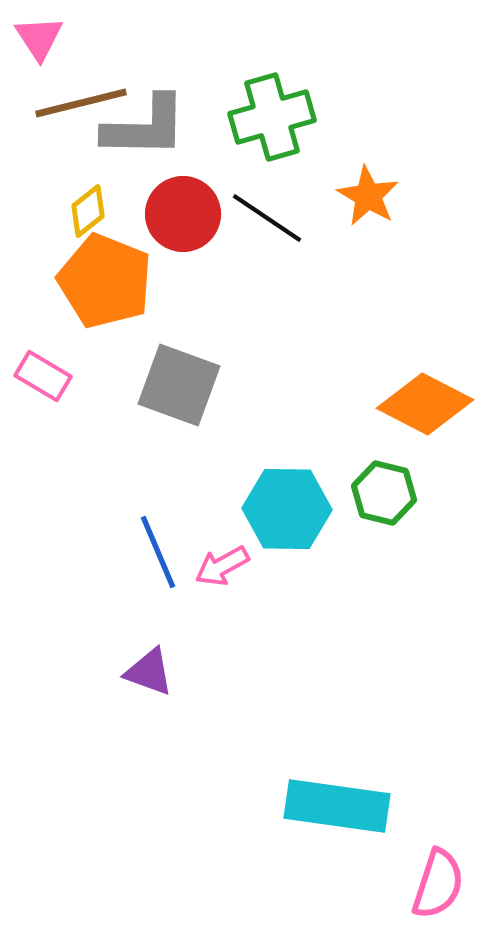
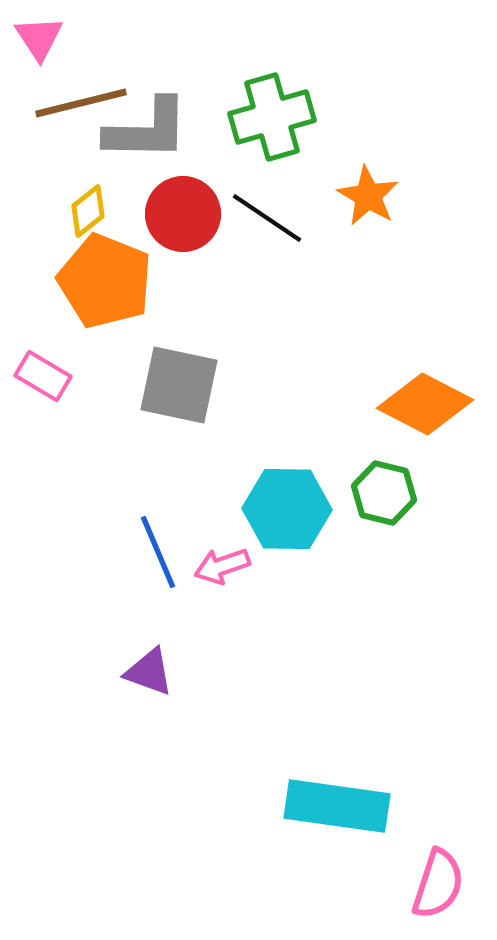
gray L-shape: moved 2 px right, 3 px down
gray square: rotated 8 degrees counterclockwise
pink arrow: rotated 10 degrees clockwise
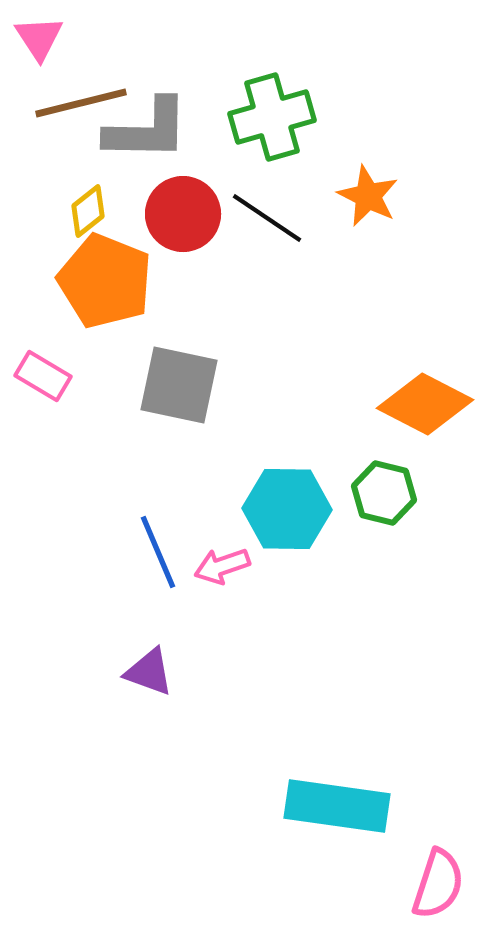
orange star: rotated 4 degrees counterclockwise
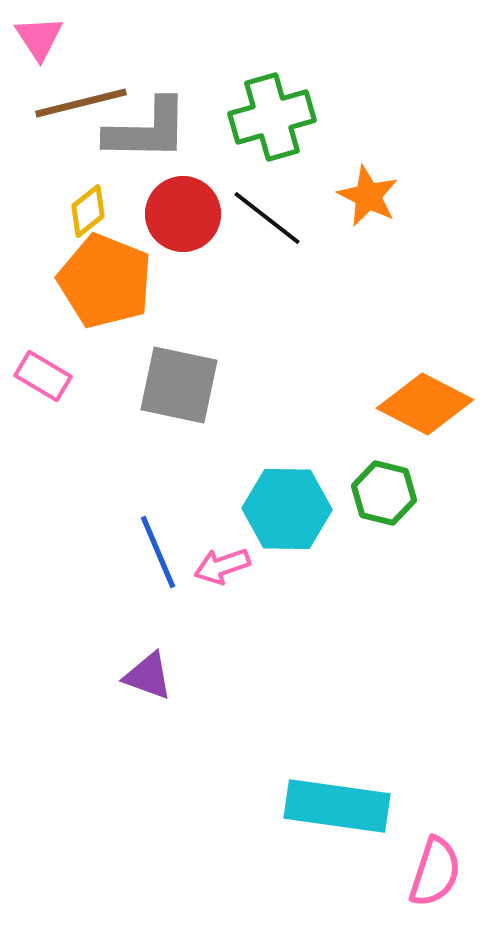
black line: rotated 4 degrees clockwise
purple triangle: moved 1 px left, 4 px down
pink semicircle: moved 3 px left, 12 px up
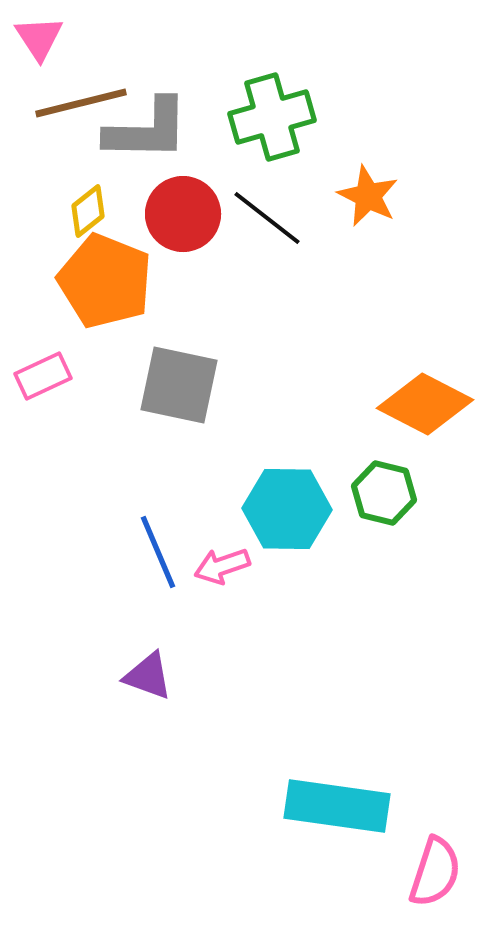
pink rectangle: rotated 56 degrees counterclockwise
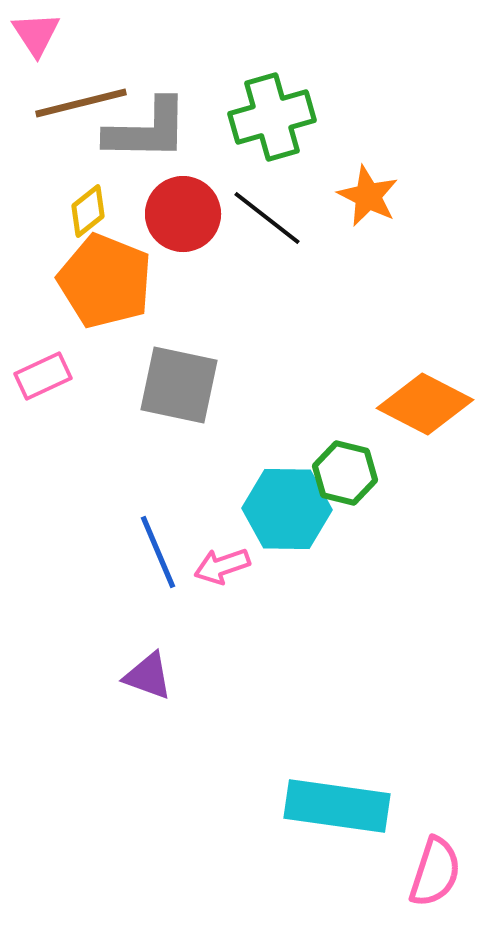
pink triangle: moved 3 px left, 4 px up
green hexagon: moved 39 px left, 20 px up
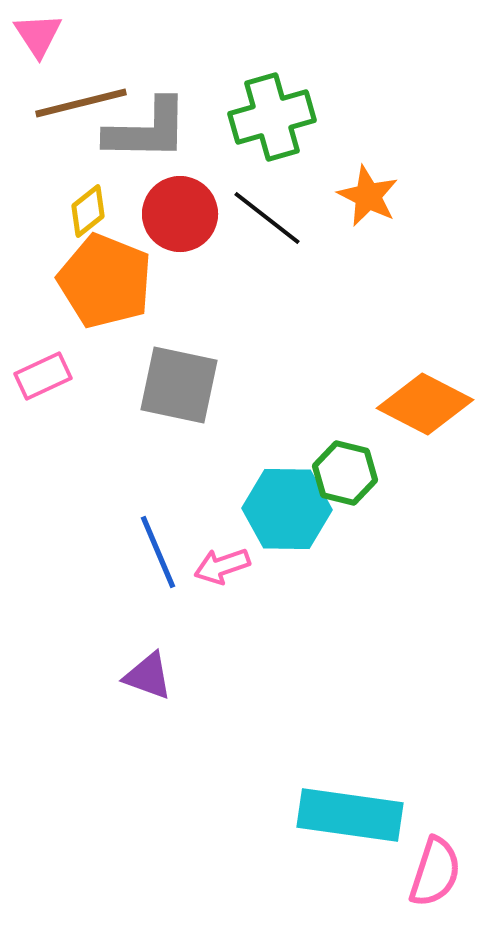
pink triangle: moved 2 px right, 1 px down
red circle: moved 3 px left
cyan rectangle: moved 13 px right, 9 px down
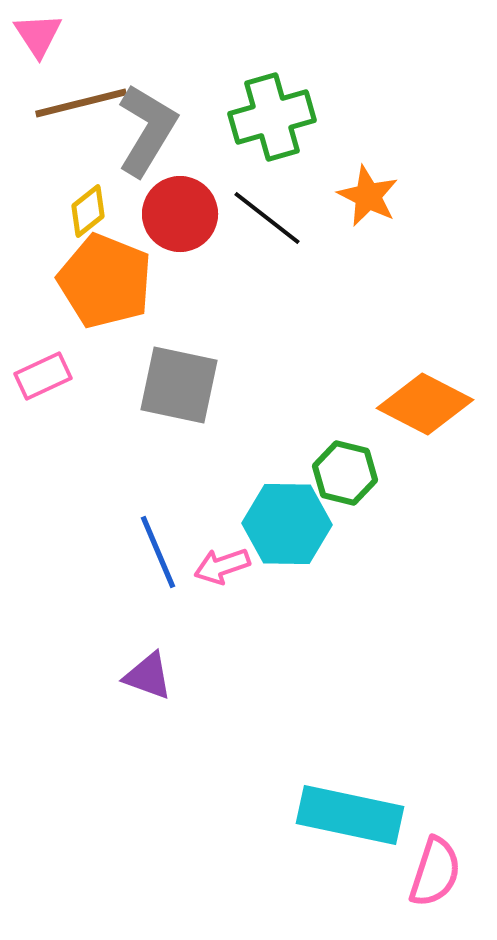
gray L-shape: rotated 60 degrees counterclockwise
cyan hexagon: moved 15 px down
cyan rectangle: rotated 4 degrees clockwise
